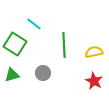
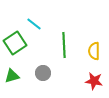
green square: moved 1 px up; rotated 25 degrees clockwise
yellow semicircle: moved 1 px up; rotated 78 degrees counterclockwise
green triangle: moved 1 px down
red star: rotated 18 degrees counterclockwise
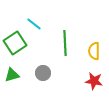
green line: moved 1 px right, 2 px up
green triangle: moved 1 px up
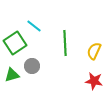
cyan line: moved 2 px down
yellow semicircle: rotated 24 degrees clockwise
gray circle: moved 11 px left, 7 px up
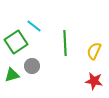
green square: moved 1 px right, 1 px up
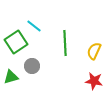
green triangle: moved 1 px left, 2 px down
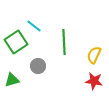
green line: moved 1 px left, 1 px up
yellow semicircle: moved 4 px down
gray circle: moved 6 px right
green triangle: moved 1 px right, 3 px down
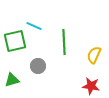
cyan line: rotated 14 degrees counterclockwise
green square: moved 1 px left, 1 px up; rotated 20 degrees clockwise
red star: moved 3 px left, 5 px down
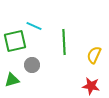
gray circle: moved 6 px left, 1 px up
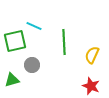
yellow semicircle: moved 2 px left
red star: rotated 12 degrees clockwise
